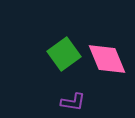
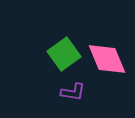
purple L-shape: moved 10 px up
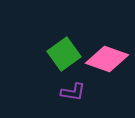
pink diamond: rotated 48 degrees counterclockwise
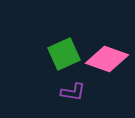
green square: rotated 12 degrees clockwise
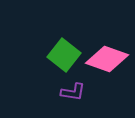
green square: moved 1 px down; rotated 28 degrees counterclockwise
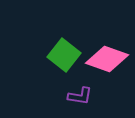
purple L-shape: moved 7 px right, 4 px down
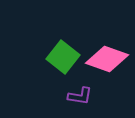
green square: moved 1 px left, 2 px down
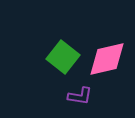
pink diamond: rotated 33 degrees counterclockwise
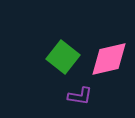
pink diamond: moved 2 px right
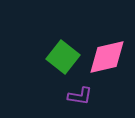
pink diamond: moved 2 px left, 2 px up
